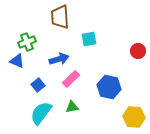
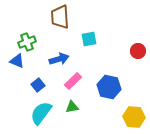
pink rectangle: moved 2 px right, 2 px down
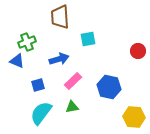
cyan square: moved 1 px left
blue square: rotated 24 degrees clockwise
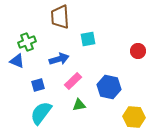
green triangle: moved 7 px right, 2 px up
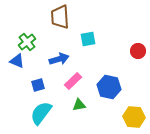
green cross: rotated 18 degrees counterclockwise
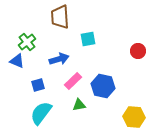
blue hexagon: moved 6 px left, 1 px up
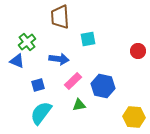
blue arrow: rotated 24 degrees clockwise
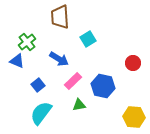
cyan square: rotated 21 degrees counterclockwise
red circle: moved 5 px left, 12 px down
blue arrow: rotated 24 degrees clockwise
blue square: rotated 24 degrees counterclockwise
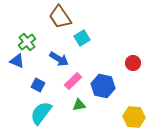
brown trapezoid: rotated 30 degrees counterclockwise
cyan square: moved 6 px left, 1 px up
blue square: rotated 24 degrees counterclockwise
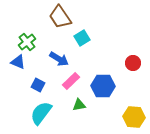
blue triangle: moved 1 px right, 1 px down
pink rectangle: moved 2 px left
blue hexagon: rotated 10 degrees counterclockwise
